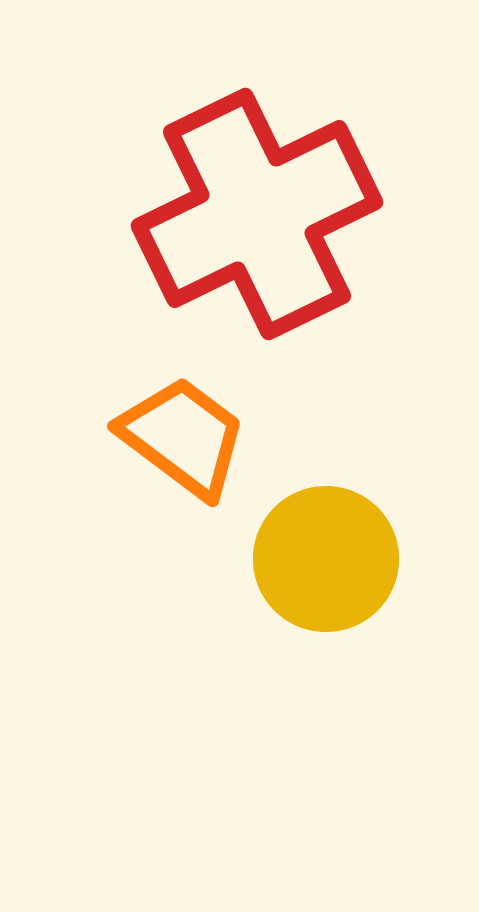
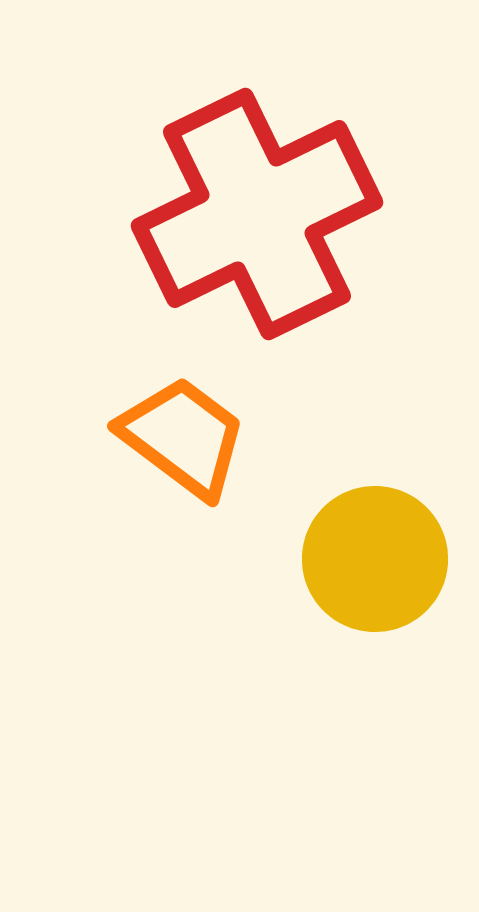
yellow circle: moved 49 px right
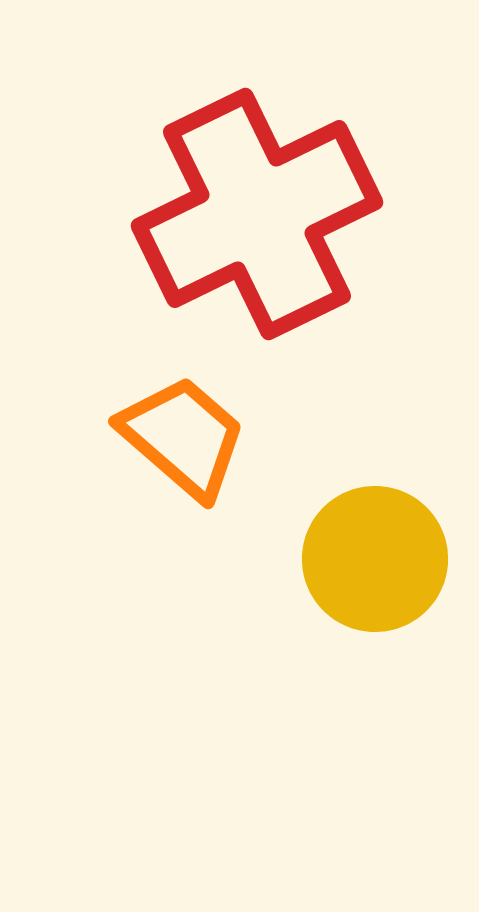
orange trapezoid: rotated 4 degrees clockwise
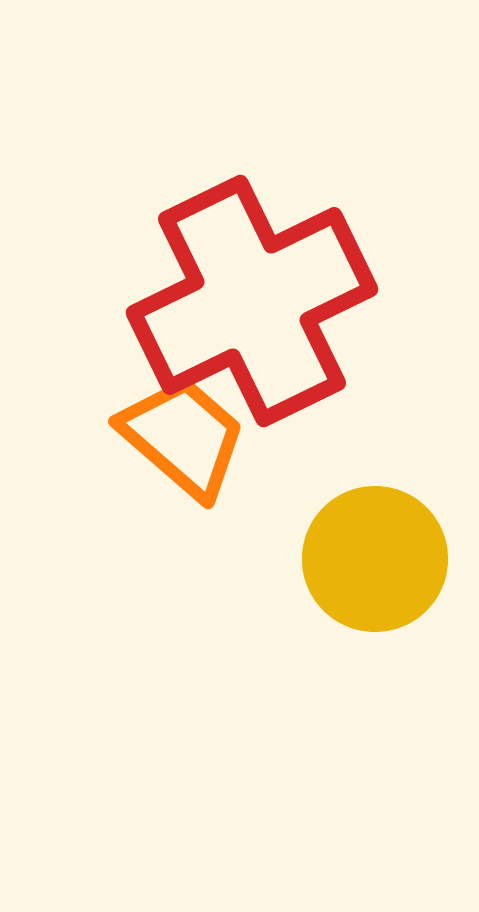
red cross: moved 5 px left, 87 px down
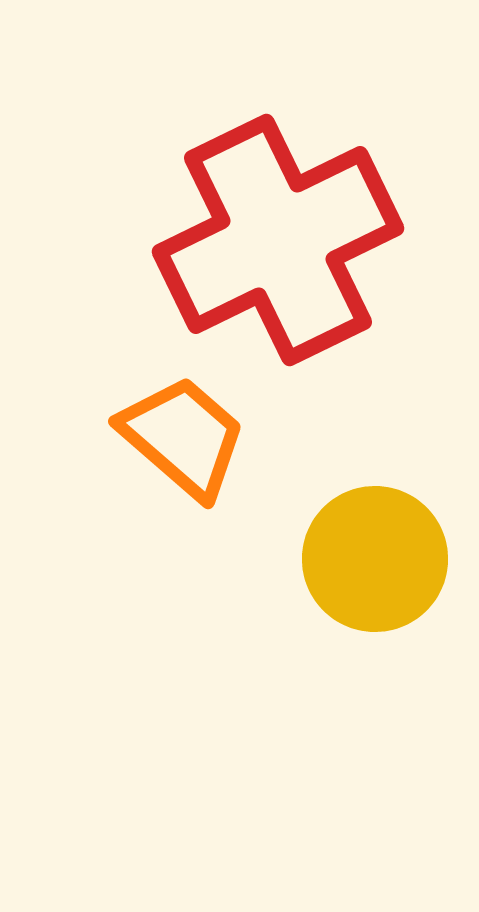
red cross: moved 26 px right, 61 px up
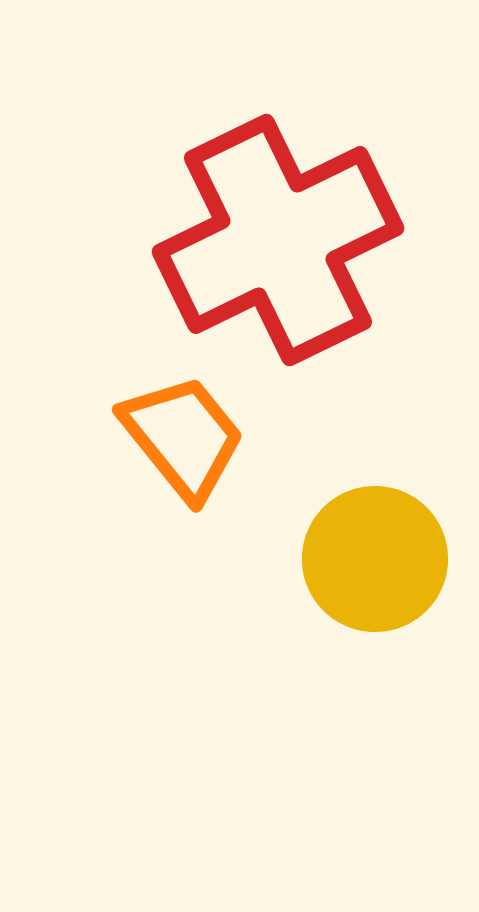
orange trapezoid: rotated 10 degrees clockwise
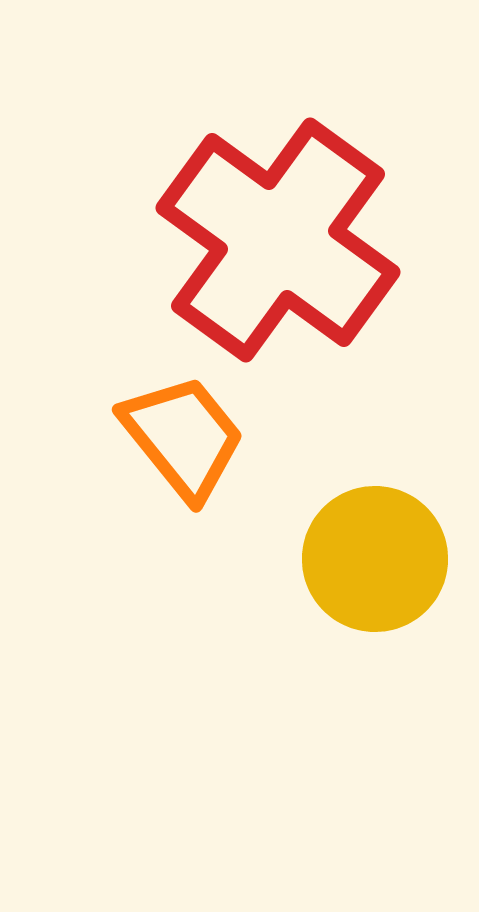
red cross: rotated 28 degrees counterclockwise
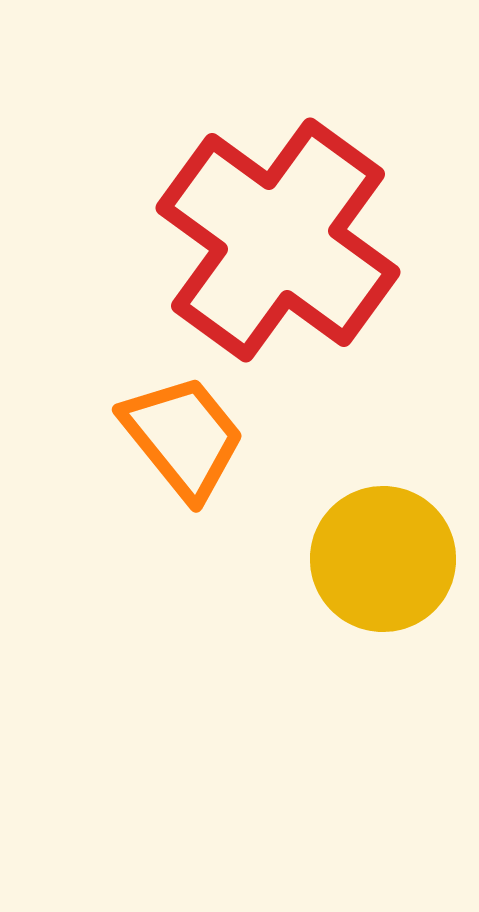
yellow circle: moved 8 px right
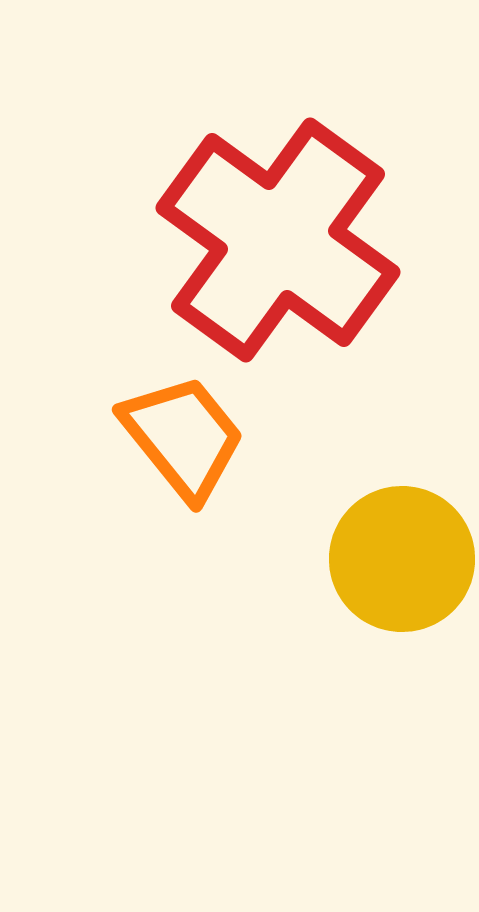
yellow circle: moved 19 px right
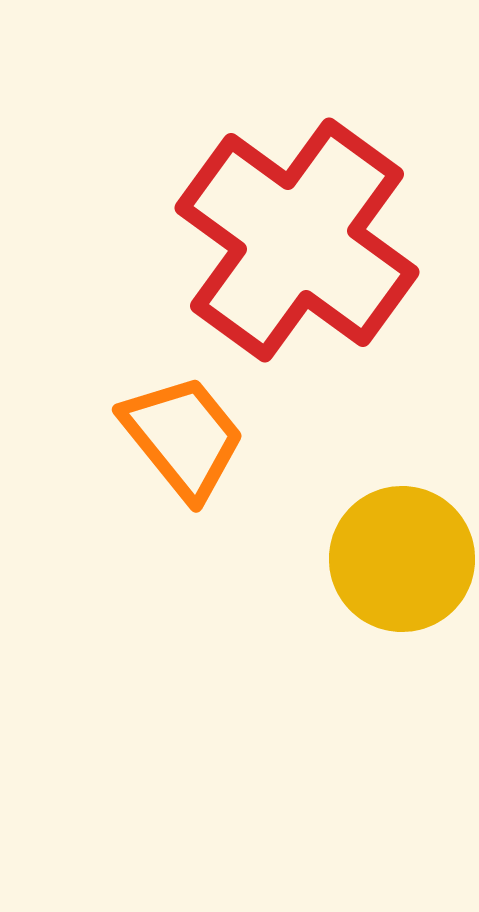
red cross: moved 19 px right
